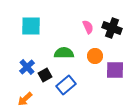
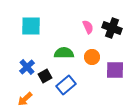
orange circle: moved 3 px left, 1 px down
black square: moved 1 px down
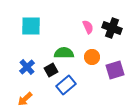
purple square: rotated 18 degrees counterclockwise
black square: moved 6 px right, 6 px up
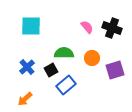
pink semicircle: moved 1 px left; rotated 16 degrees counterclockwise
orange circle: moved 1 px down
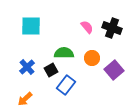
purple square: moved 1 px left; rotated 24 degrees counterclockwise
blue rectangle: rotated 12 degrees counterclockwise
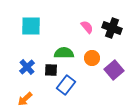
black square: rotated 32 degrees clockwise
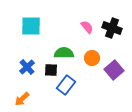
orange arrow: moved 3 px left
